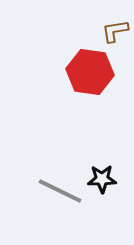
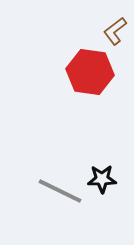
brown L-shape: rotated 28 degrees counterclockwise
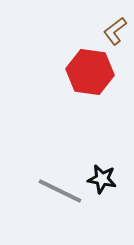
black star: rotated 12 degrees clockwise
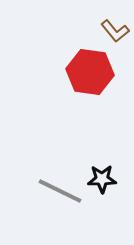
brown L-shape: rotated 92 degrees counterclockwise
black star: rotated 12 degrees counterclockwise
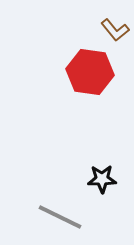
brown L-shape: moved 1 px up
gray line: moved 26 px down
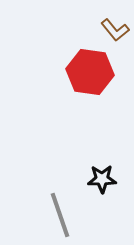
gray line: moved 2 px up; rotated 45 degrees clockwise
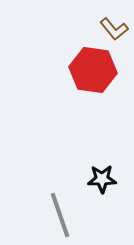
brown L-shape: moved 1 px left, 1 px up
red hexagon: moved 3 px right, 2 px up
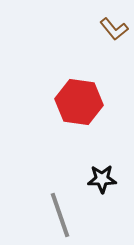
red hexagon: moved 14 px left, 32 px down
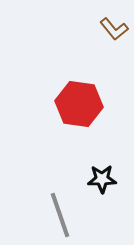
red hexagon: moved 2 px down
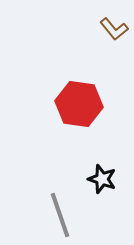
black star: rotated 20 degrees clockwise
